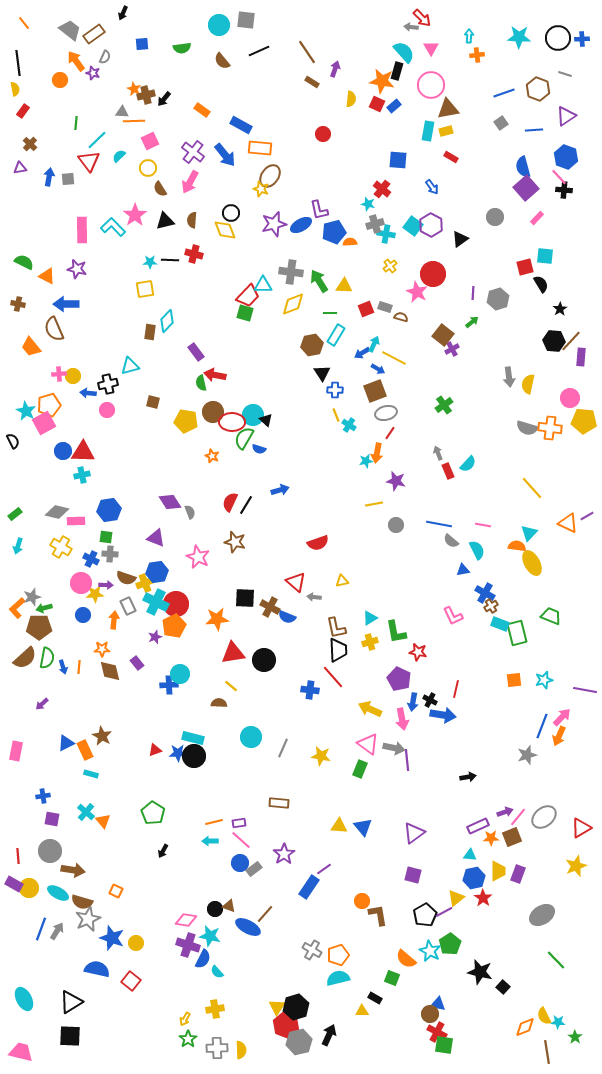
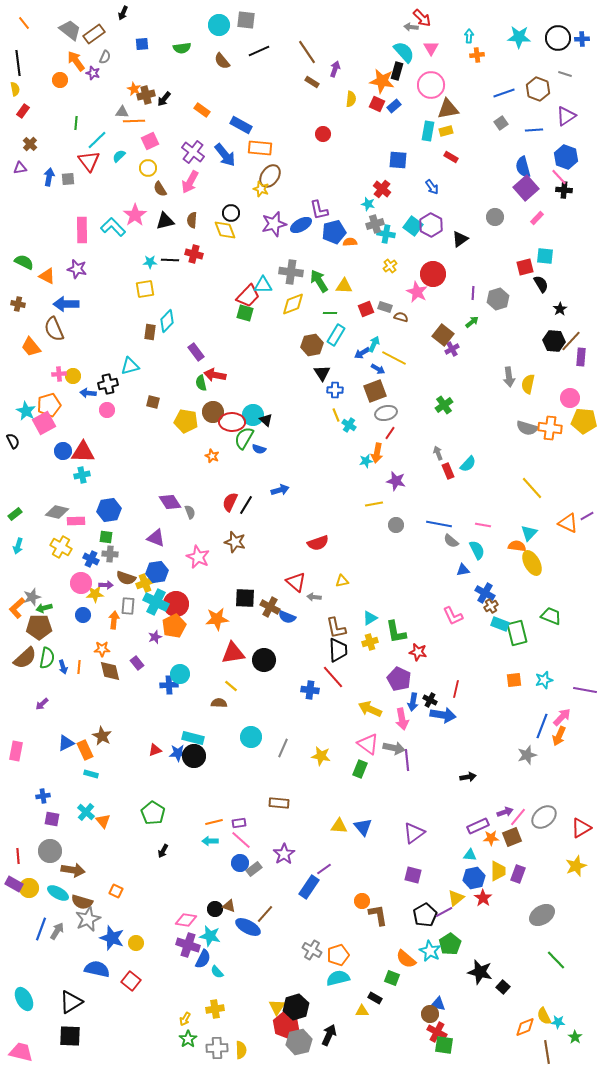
gray rectangle at (128, 606): rotated 30 degrees clockwise
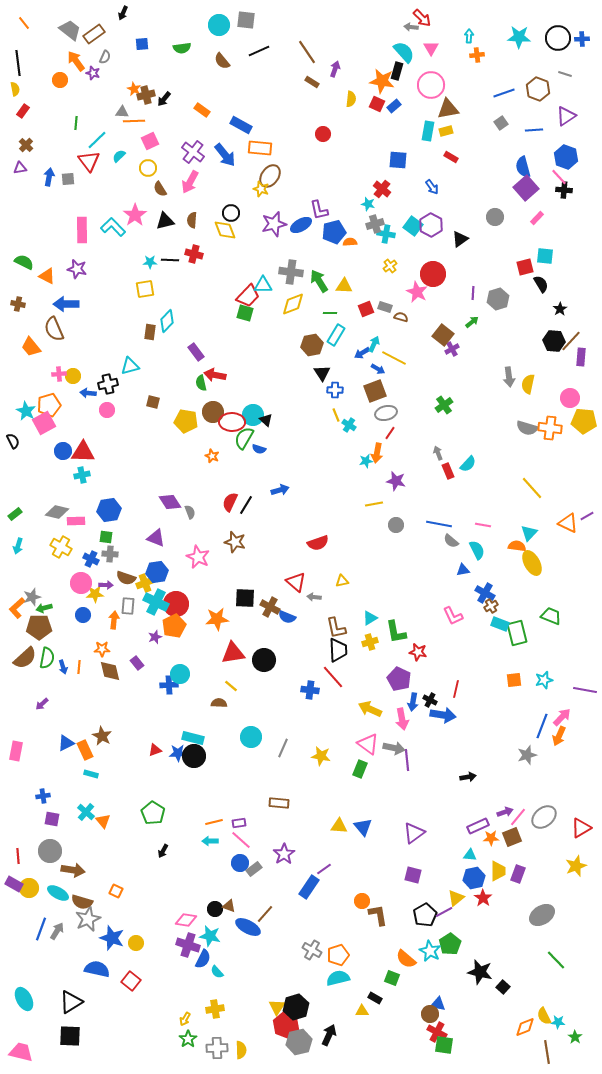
brown cross at (30, 144): moved 4 px left, 1 px down
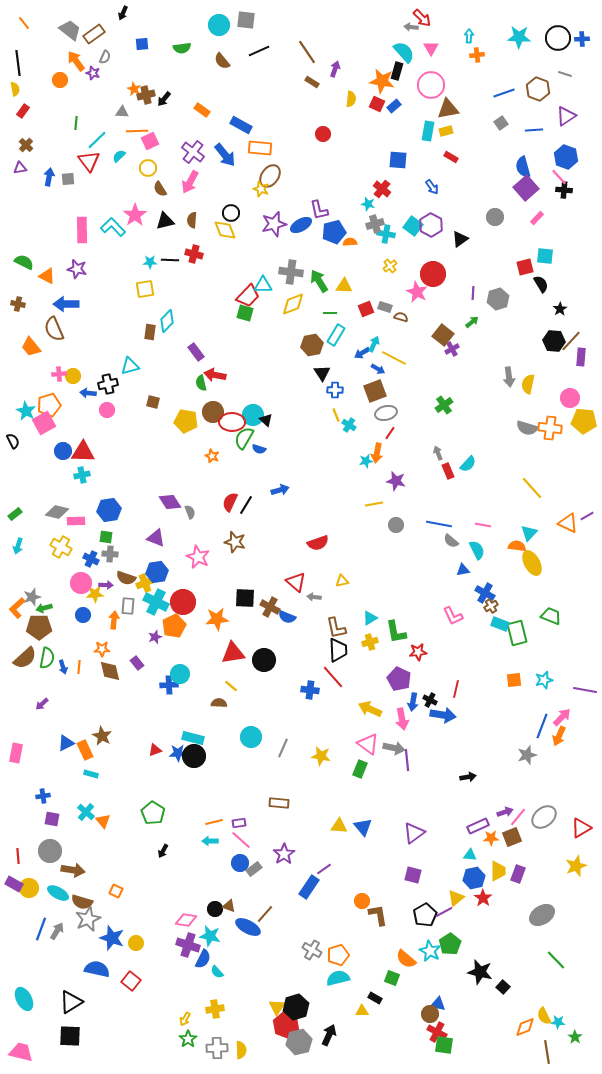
orange line at (134, 121): moved 3 px right, 10 px down
red circle at (176, 604): moved 7 px right, 2 px up
red star at (418, 652): rotated 18 degrees counterclockwise
pink rectangle at (16, 751): moved 2 px down
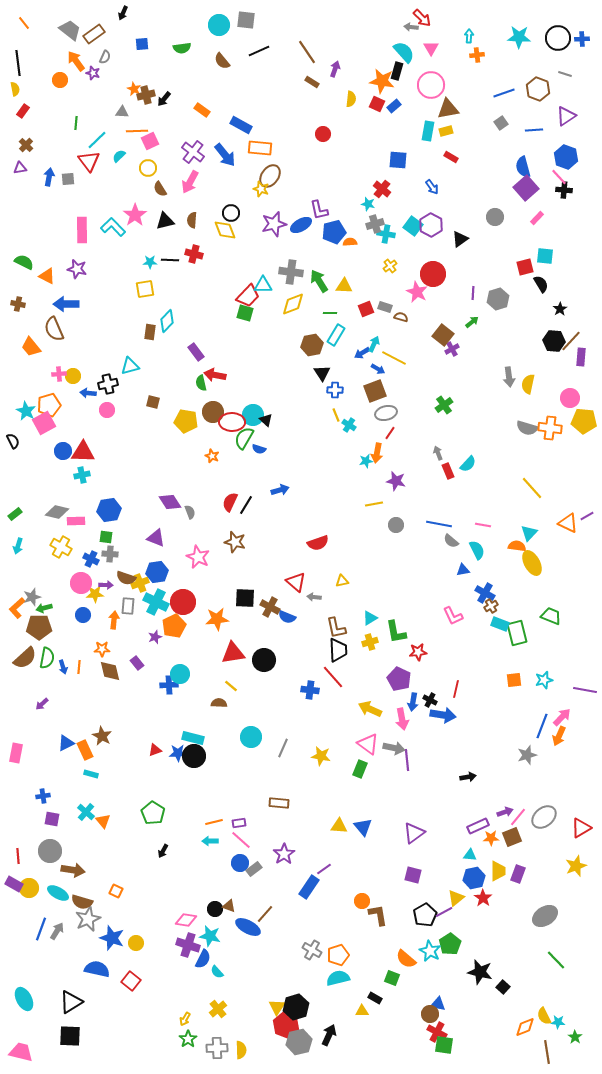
yellow cross at (145, 583): moved 5 px left
gray ellipse at (542, 915): moved 3 px right, 1 px down
yellow cross at (215, 1009): moved 3 px right; rotated 30 degrees counterclockwise
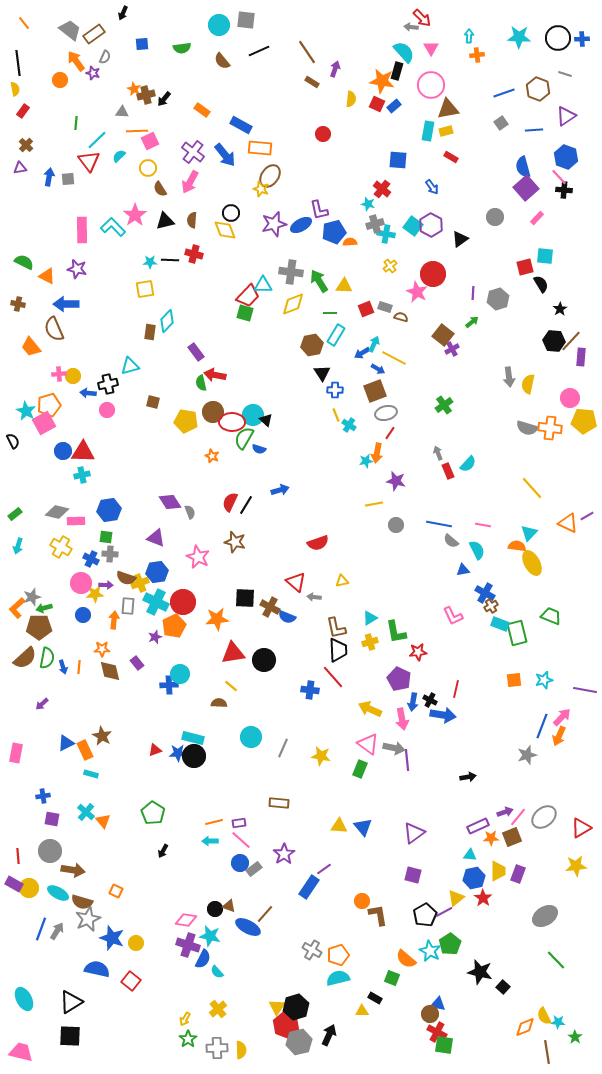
yellow star at (576, 866): rotated 15 degrees clockwise
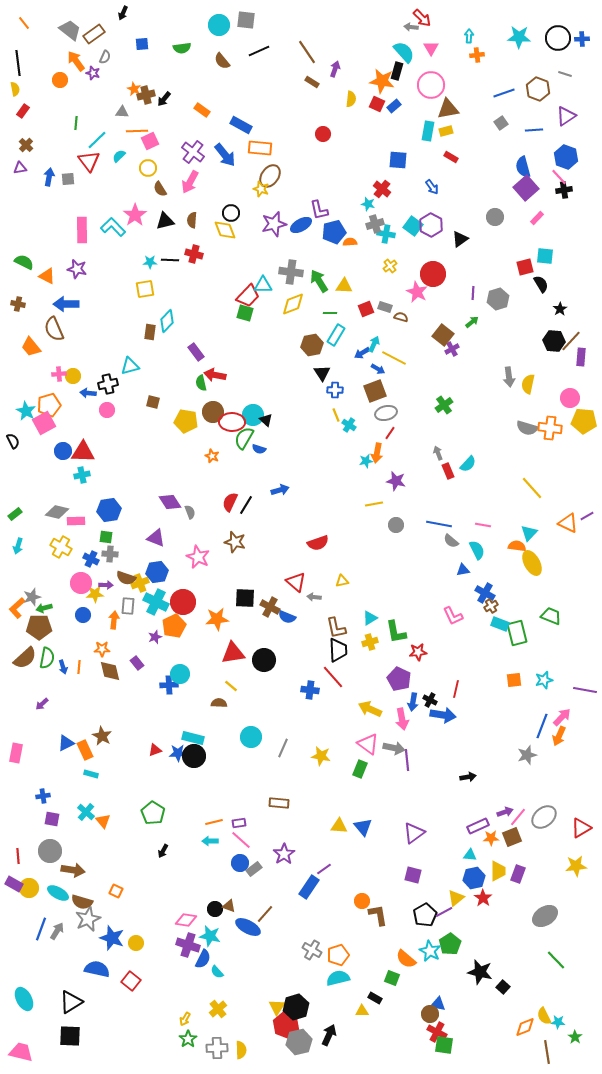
black cross at (564, 190): rotated 14 degrees counterclockwise
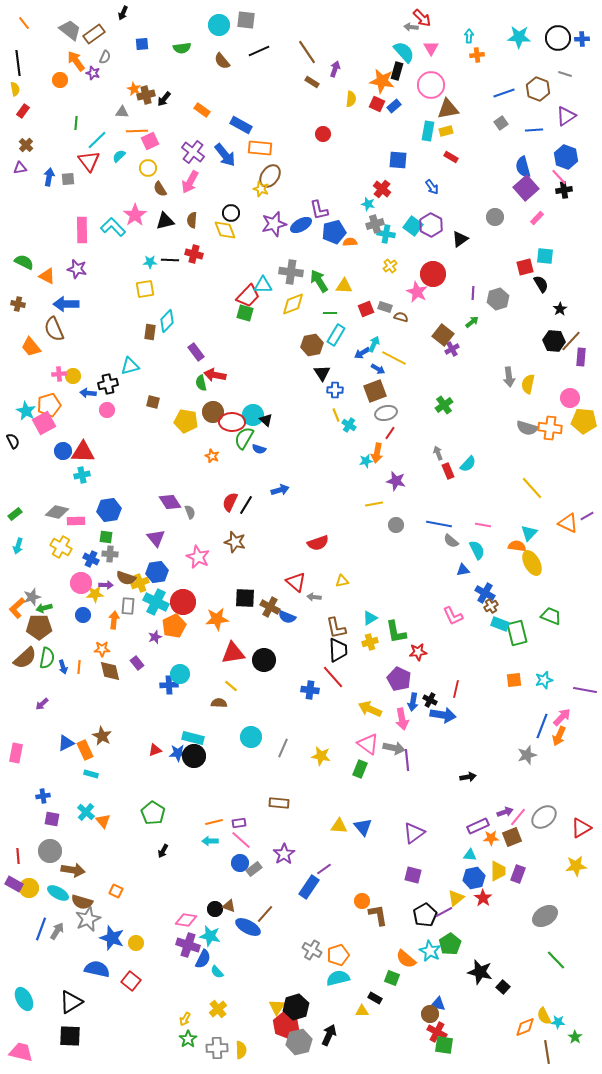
purple triangle at (156, 538): rotated 30 degrees clockwise
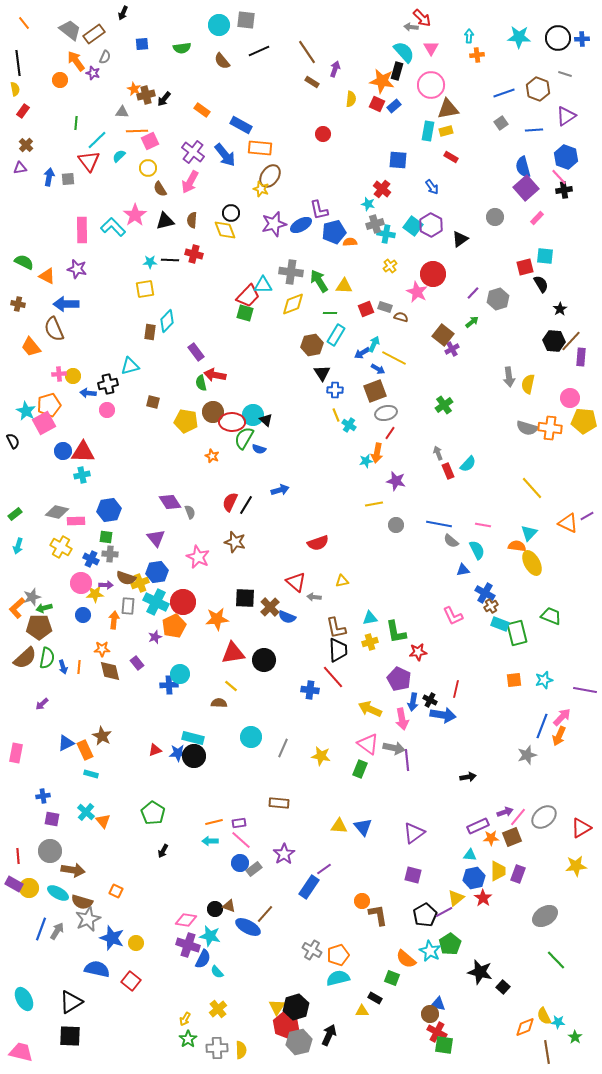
purple line at (473, 293): rotated 40 degrees clockwise
brown cross at (270, 607): rotated 18 degrees clockwise
cyan triangle at (370, 618): rotated 21 degrees clockwise
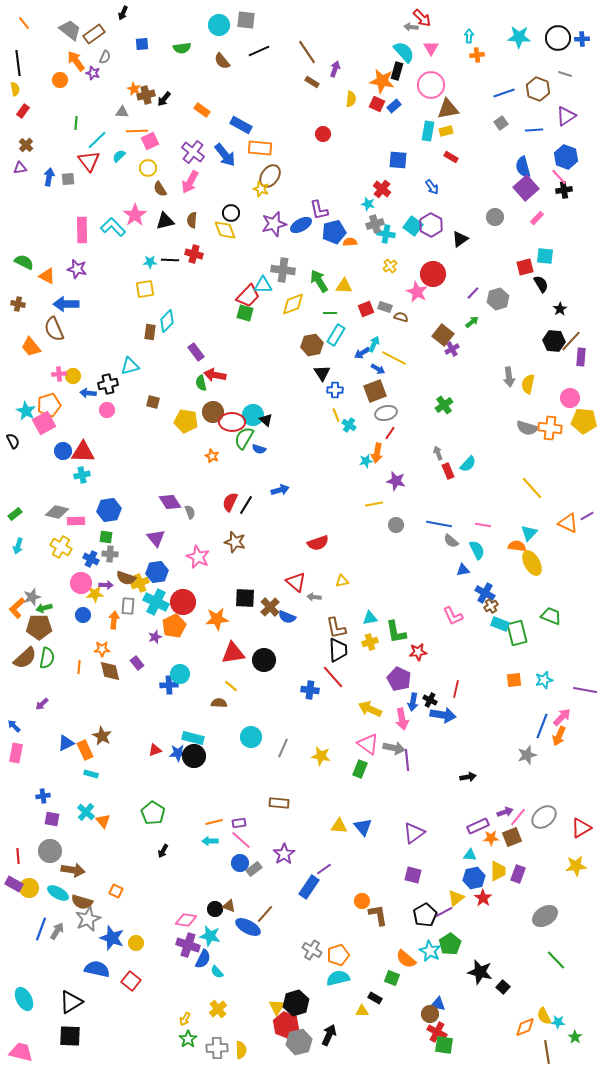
gray cross at (291, 272): moved 8 px left, 2 px up
blue arrow at (63, 667): moved 49 px left, 59 px down; rotated 152 degrees clockwise
black hexagon at (296, 1007): moved 4 px up
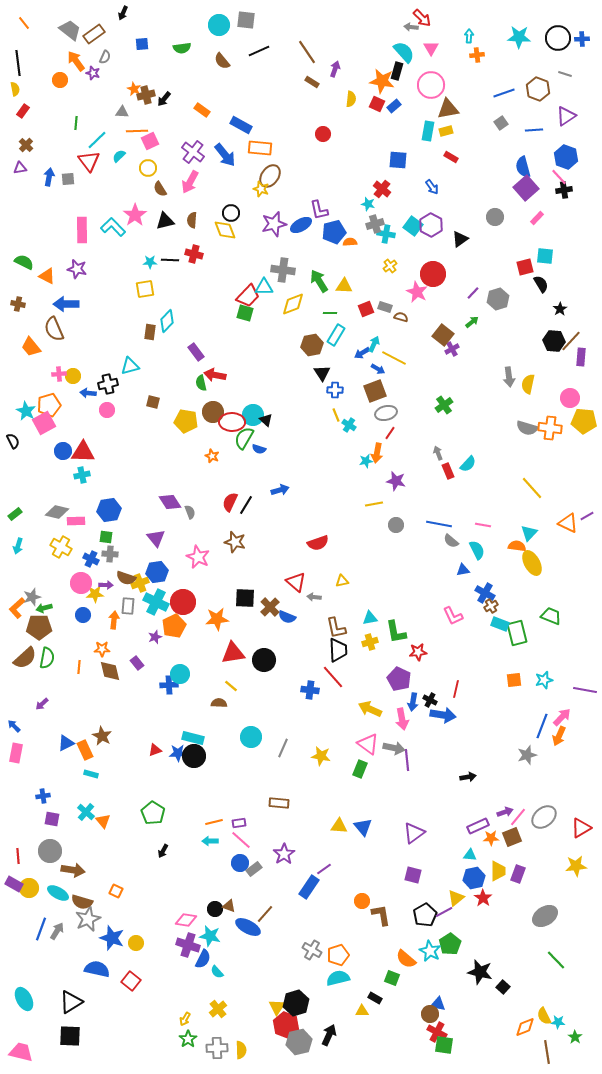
cyan triangle at (263, 285): moved 1 px right, 2 px down
brown L-shape at (378, 915): moved 3 px right
